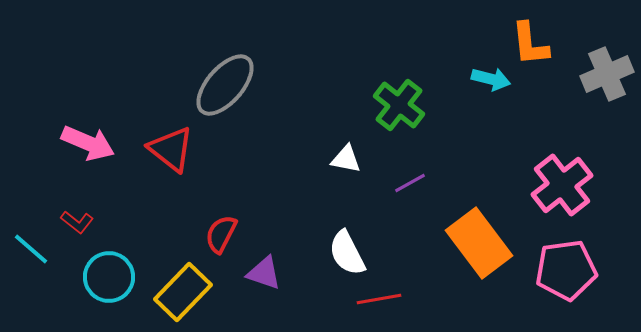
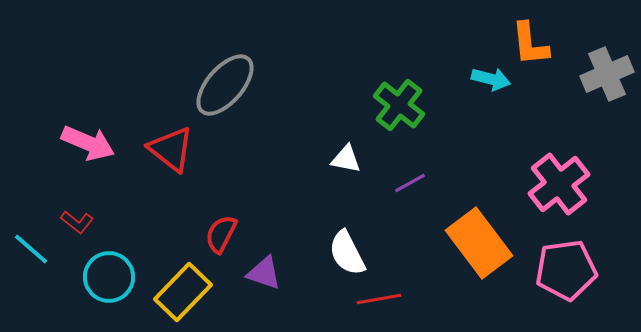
pink cross: moved 3 px left, 1 px up
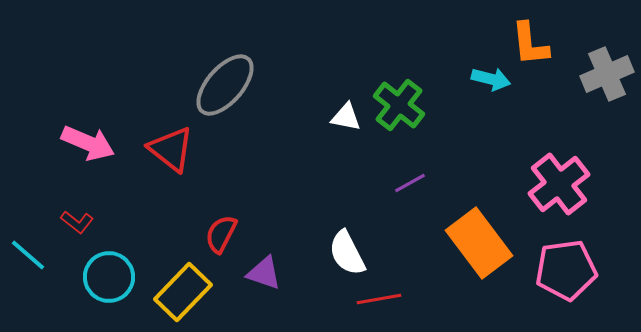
white triangle: moved 42 px up
cyan line: moved 3 px left, 6 px down
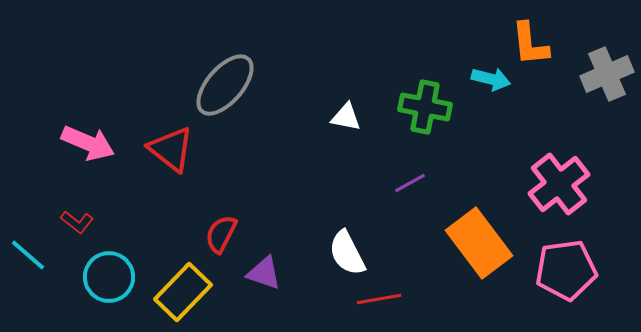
green cross: moved 26 px right, 2 px down; rotated 27 degrees counterclockwise
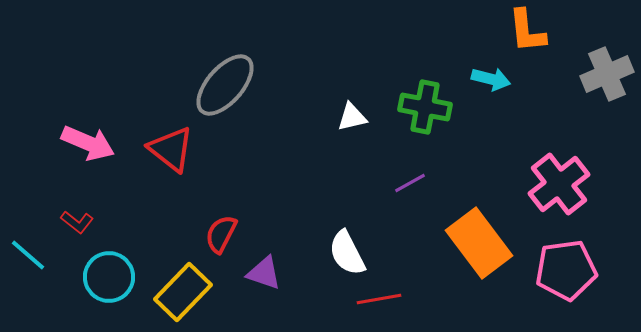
orange L-shape: moved 3 px left, 13 px up
white triangle: moved 6 px right; rotated 24 degrees counterclockwise
